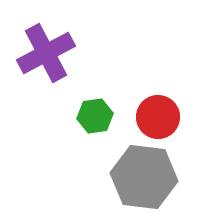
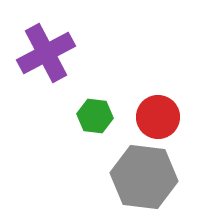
green hexagon: rotated 16 degrees clockwise
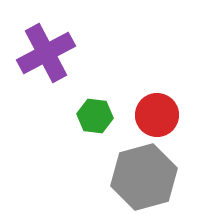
red circle: moved 1 px left, 2 px up
gray hexagon: rotated 22 degrees counterclockwise
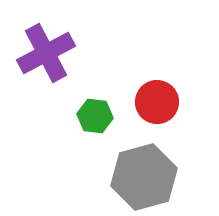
red circle: moved 13 px up
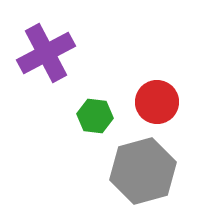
gray hexagon: moved 1 px left, 6 px up
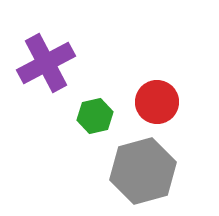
purple cross: moved 10 px down
green hexagon: rotated 20 degrees counterclockwise
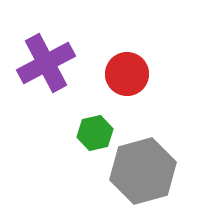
red circle: moved 30 px left, 28 px up
green hexagon: moved 17 px down
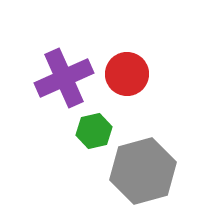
purple cross: moved 18 px right, 15 px down; rotated 4 degrees clockwise
green hexagon: moved 1 px left, 2 px up
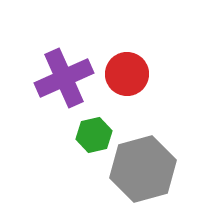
green hexagon: moved 4 px down
gray hexagon: moved 2 px up
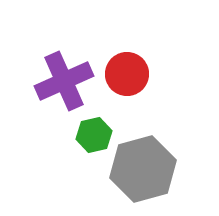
purple cross: moved 3 px down
